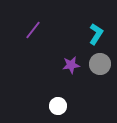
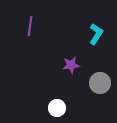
purple line: moved 3 px left, 4 px up; rotated 30 degrees counterclockwise
gray circle: moved 19 px down
white circle: moved 1 px left, 2 px down
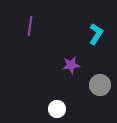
gray circle: moved 2 px down
white circle: moved 1 px down
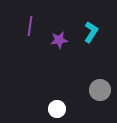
cyan L-shape: moved 5 px left, 2 px up
purple star: moved 12 px left, 25 px up
gray circle: moved 5 px down
